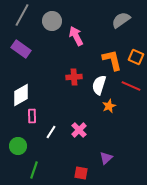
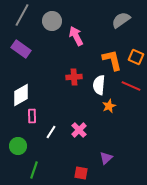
white semicircle: rotated 12 degrees counterclockwise
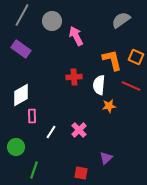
orange star: rotated 16 degrees clockwise
green circle: moved 2 px left, 1 px down
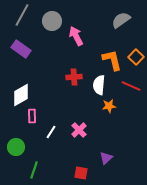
orange square: rotated 21 degrees clockwise
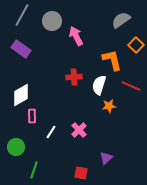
orange square: moved 12 px up
white semicircle: rotated 12 degrees clockwise
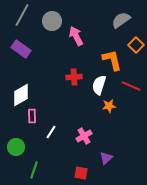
pink cross: moved 5 px right, 6 px down; rotated 14 degrees clockwise
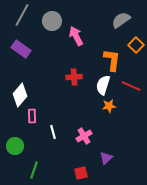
orange L-shape: rotated 20 degrees clockwise
white semicircle: moved 4 px right
white diamond: moved 1 px left; rotated 20 degrees counterclockwise
white line: moved 2 px right; rotated 48 degrees counterclockwise
green circle: moved 1 px left, 1 px up
red square: rotated 24 degrees counterclockwise
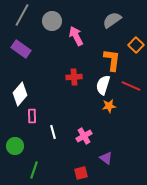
gray semicircle: moved 9 px left
white diamond: moved 1 px up
purple triangle: rotated 40 degrees counterclockwise
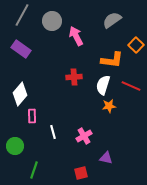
orange L-shape: rotated 90 degrees clockwise
purple triangle: rotated 24 degrees counterclockwise
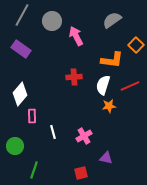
red line: moved 1 px left; rotated 48 degrees counterclockwise
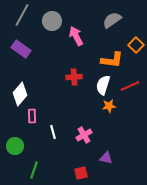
pink cross: moved 1 px up
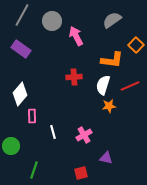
green circle: moved 4 px left
